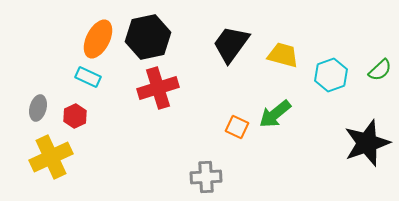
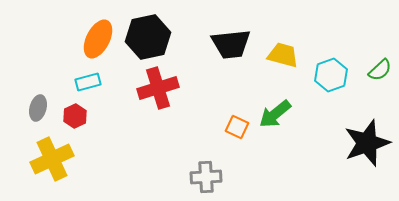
black trapezoid: rotated 132 degrees counterclockwise
cyan rectangle: moved 5 px down; rotated 40 degrees counterclockwise
yellow cross: moved 1 px right, 2 px down
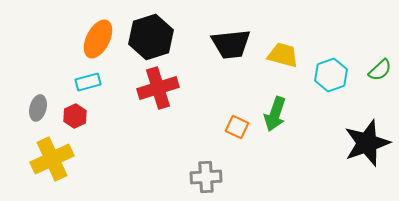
black hexagon: moved 3 px right; rotated 6 degrees counterclockwise
green arrow: rotated 32 degrees counterclockwise
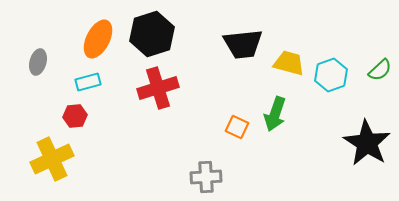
black hexagon: moved 1 px right, 3 px up
black trapezoid: moved 12 px right
yellow trapezoid: moved 6 px right, 8 px down
gray ellipse: moved 46 px up
red hexagon: rotated 20 degrees clockwise
black star: rotated 21 degrees counterclockwise
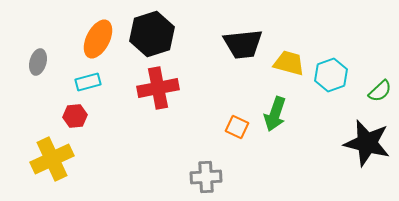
green semicircle: moved 21 px down
red cross: rotated 6 degrees clockwise
black star: rotated 18 degrees counterclockwise
